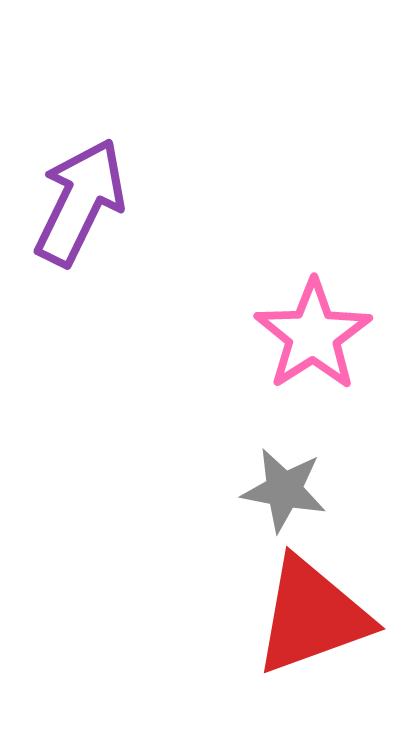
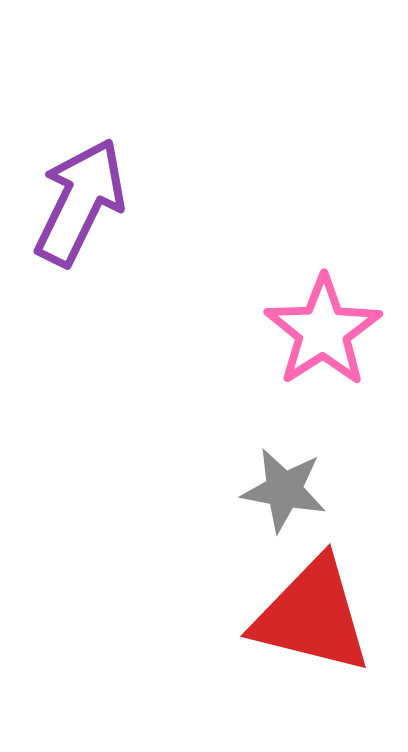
pink star: moved 10 px right, 4 px up
red triangle: rotated 34 degrees clockwise
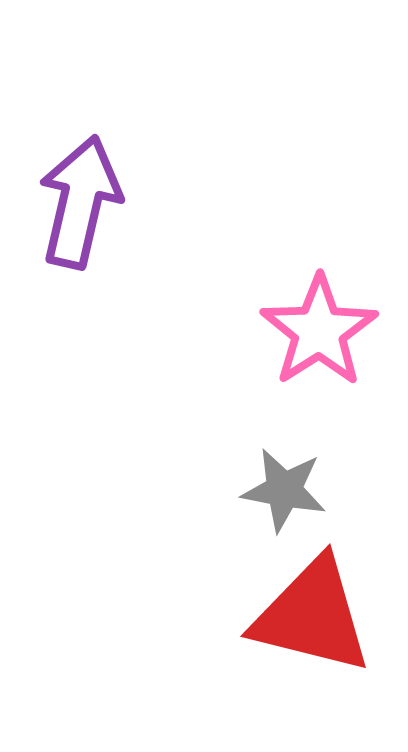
purple arrow: rotated 13 degrees counterclockwise
pink star: moved 4 px left
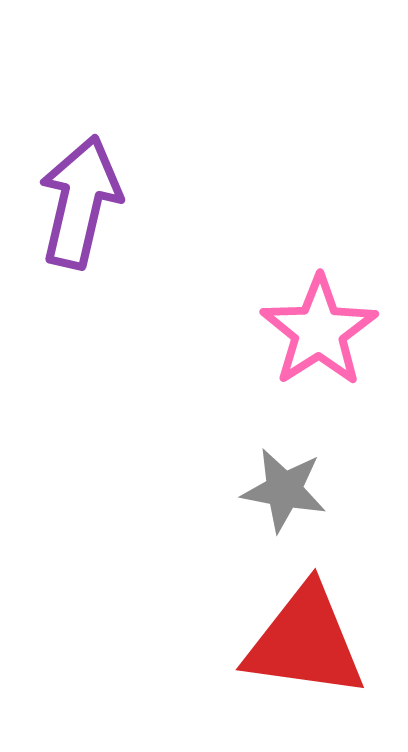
red triangle: moved 7 px left, 26 px down; rotated 6 degrees counterclockwise
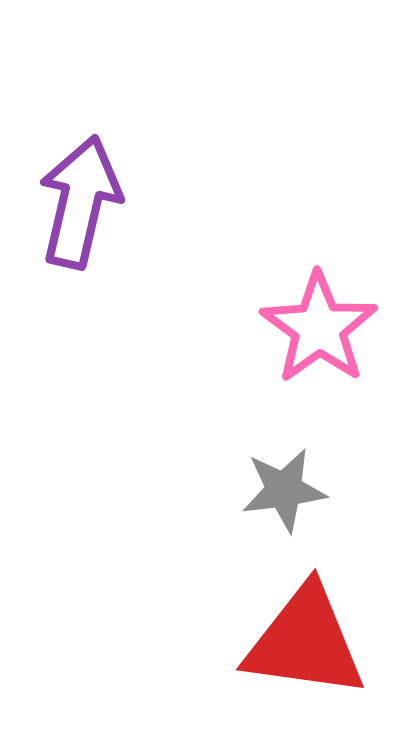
pink star: moved 3 px up; rotated 3 degrees counterclockwise
gray star: rotated 18 degrees counterclockwise
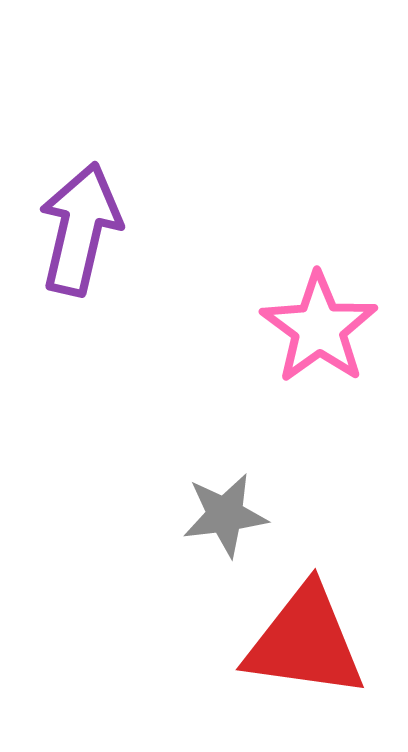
purple arrow: moved 27 px down
gray star: moved 59 px left, 25 px down
